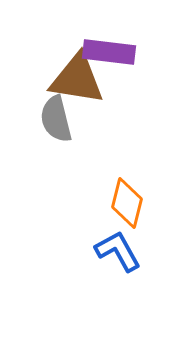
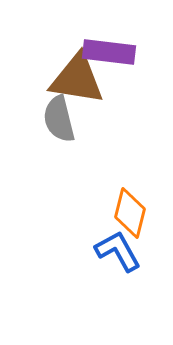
gray semicircle: moved 3 px right
orange diamond: moved 3 px right, 10 px down
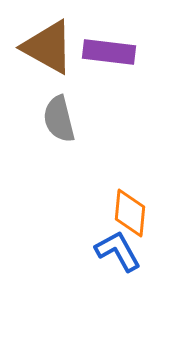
brown triangle: moved 29 px left, 32 px up; rotated 20 degrees clockwise
orange diamond: rotated 9 degrees counterclockwise
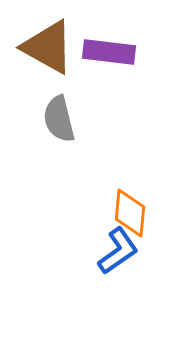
blue L-shape: rotated 84 degrees clockwise
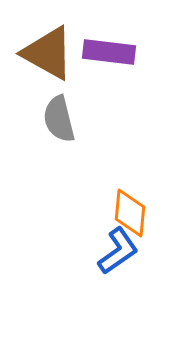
brown triangle: moved 6 px down
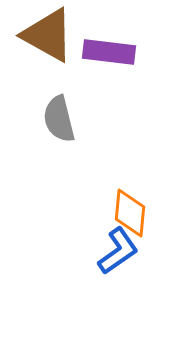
brown triangle: moved 18 px up
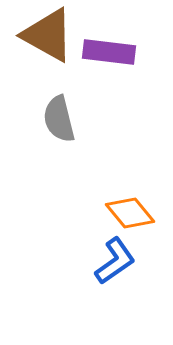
orange diamond: rotated 45 degrees counterclockwise
blue L-shape: moved 3 px left, 10 px down
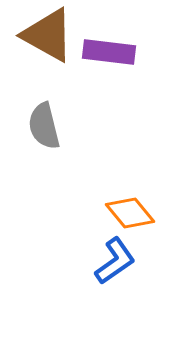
gray semicircle: moved 15 px left, 7 px down
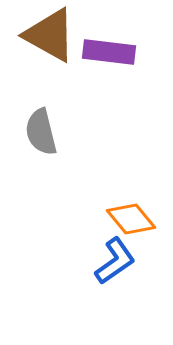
brown triangle: moved 2 px right
gray semicircle: moved 3 px left, 6 px down
orange diamond: moved 1 px right, 6 px down
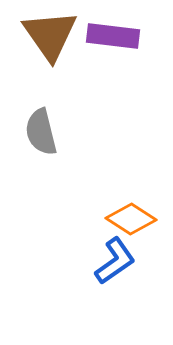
brown triangle: rotated 26 degrees clockwise
purple rectangle: moved 4 px right, 16 px up
orange diamond: rotated 18 degrees counterclockwise
